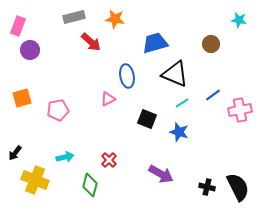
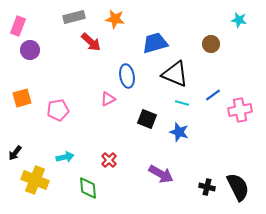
cyan line: rotated 48 degrees clockwise
green diamond: moved 2 px left, 3 px down; rotated 20 degrees counterclockwise
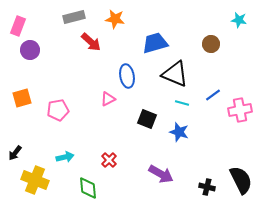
black semicircle: moved 3 px right, 7 px up
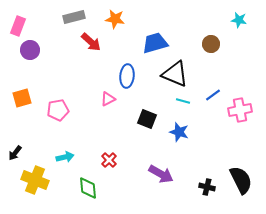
blue ellipse: rotated 15 degrees clockwise
cyan line: moved 1 px right, 2 px up
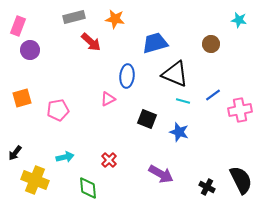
black cross: rotated 14 degrees clockwise
